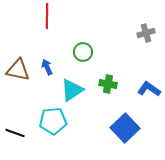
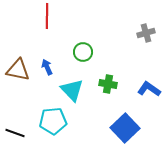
cyan triangle: rotated 40 degrees counterclockwise
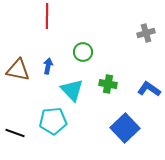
blue arrow: moved 1 px right, 1 px up; rotated 35 degrees clockwise
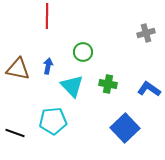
brown triangle: moved 1 px up
cyan triangle: moved 4 px up
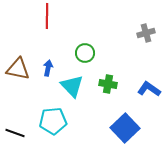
green circle: moved 2 px right, 1 px down
blue arrow: moved 2 px down
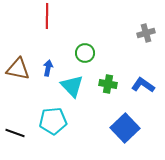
blue L-shape: moved 6 px left, 4 px up
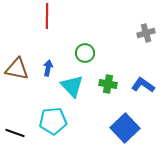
brown triangle: moved 1 px left
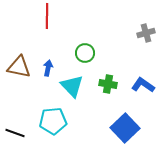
brown triangle: moved 2 px right, 2 px up
